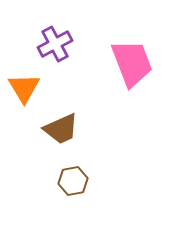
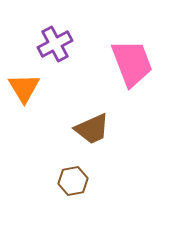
brown trapezoid: moved 31 px right
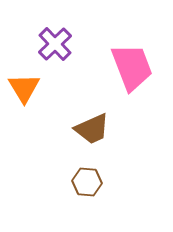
purple cross: rotated 16 degrees counterclockwise
pink trapezoid: moved 4 px down
brown hexagon: moved 14 px right, 1 px down; rotated 16 degrees clockwise
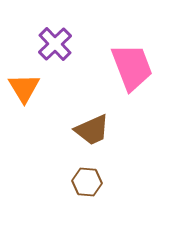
brown trapezoid: moved 1 px down
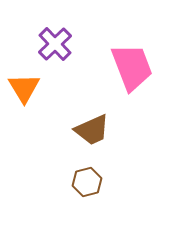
brown hexagon: rotated 20 degrees counterclockwise
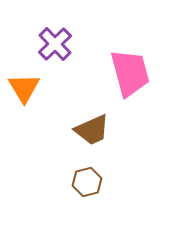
pink trapezoid: moved 2 px left, 6 px down; rotated 6 degrees clockwise
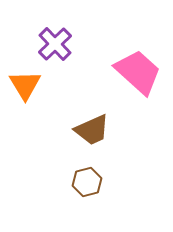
pink trapezoid: moved 8 px right, 1 px up; rotated 33 degrees counterclockwise
orange triangle: moved 1 px right, 3 px up
